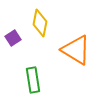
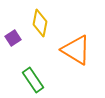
green rectangle: rotated 25 degrees counterclockwise
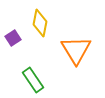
orange triangle: rotated 28 degrees clockwise
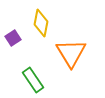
yellow diamond: moved 1 px right
orange triangle: moved 5 px left, 3 px down
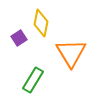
purple square: moved 6 px right
green rectangle: rotated 65 degrees clockwise
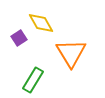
yellow diamond: rotated 40 degrees counterclockwise
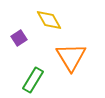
yellow diamond: moved 8 px right, 3 px up
orange triangle: moved 4 px down
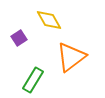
orange triangle: rotated 24 degrees clockwise
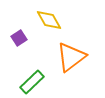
green rectangle: moved 1 px left, 2 px down; rotated 15 degrees clockwise
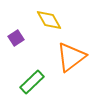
purple square: moved 3 px left
